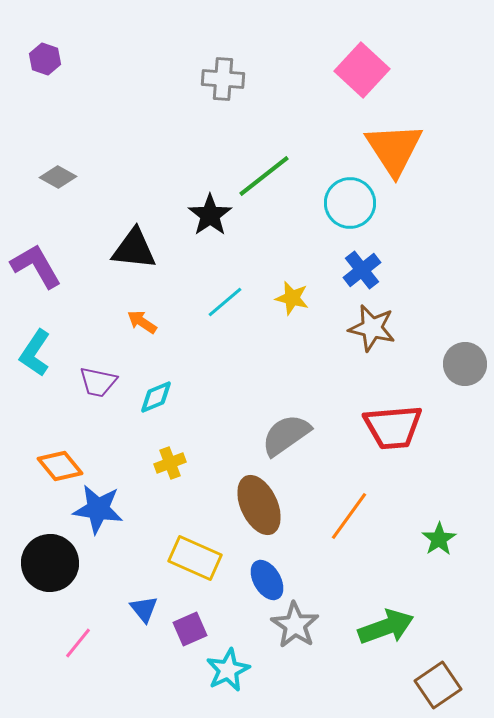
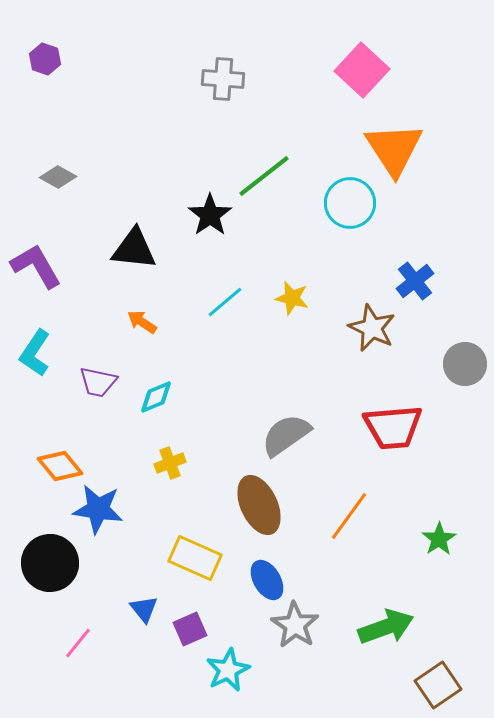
blue cross: moved 53 px right, 11 px down
brown star: rotated 12 degrees clockwise
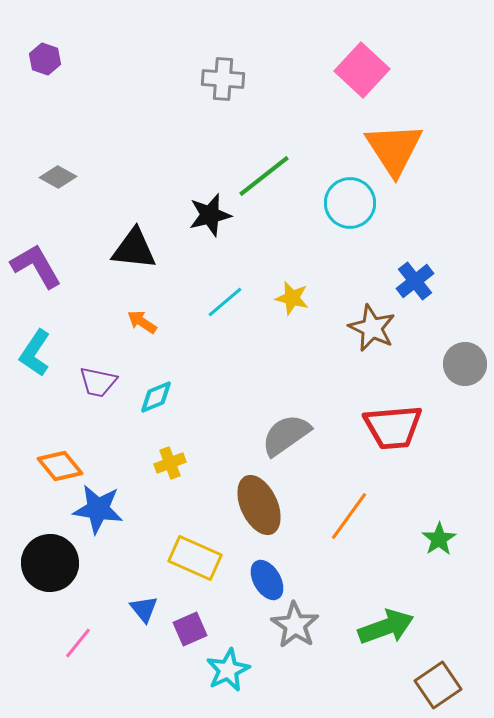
black star: rotated 21 degrees clockwise
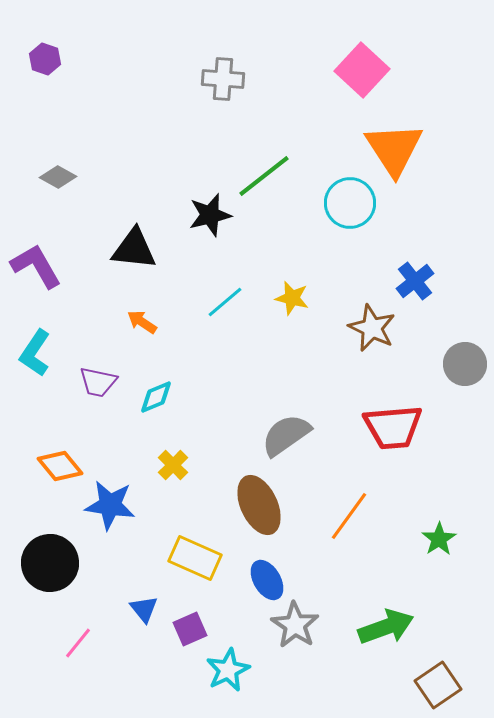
yellow cross: moved 3 px right, 2 px down; rotated 24 degrees counterclockwise
blue star: moved 12 px right, 4 px up
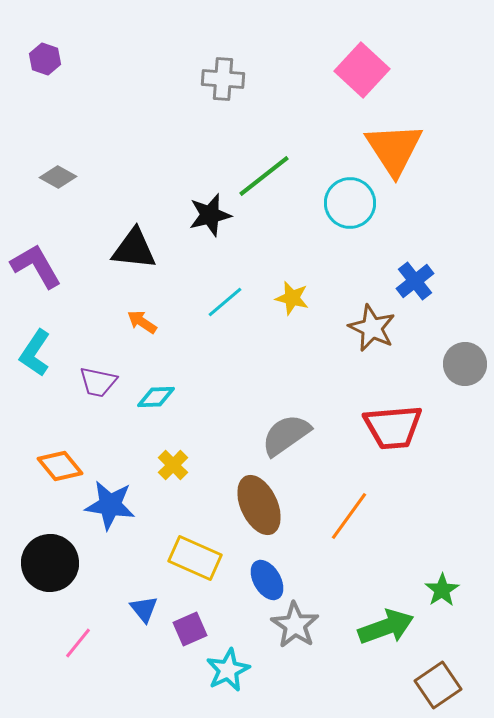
cyan diamond: rotated 21 degrees clockwise
green star: moved 3 px right, 51 px down
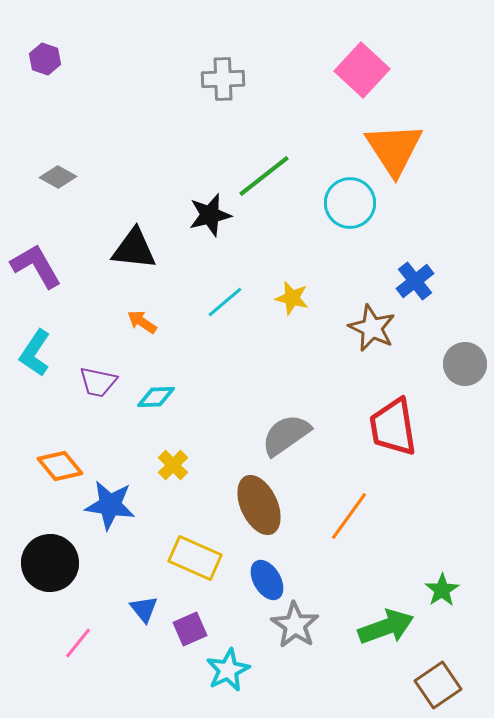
gray cross: rotated 6 degrees counterclockwise
red trapezoid: rotated 86 degrees clockwise
